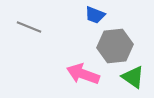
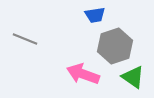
blue trapezoid: rotated 30 degrees counterclockwise
gray line: moved 4 px left, 12 px down
gray hexagon: rotated 12 degrees counterclockwise
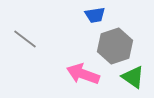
gray line: rotated 15 degrees clockwise
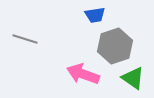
gray line: rotated 20 degrees counterclockwise
green triangle: moved 1 px down
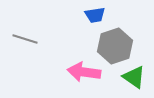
pink arrow: moved 1 px right, 2 px up; rotated 12 degrees counterclockwise
green triangle: moved 1 px right, 1 px up
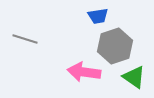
blue trapezoid: moved 3 px right, 1 px down
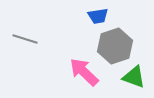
pink arrow: rotated 36 degrees clockwise
green triangle: rotated 15 degrees counterclockwise
